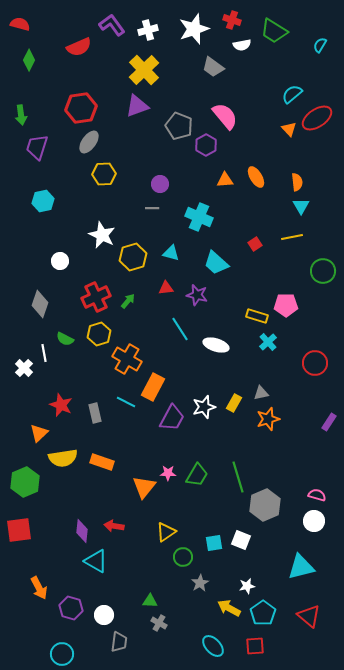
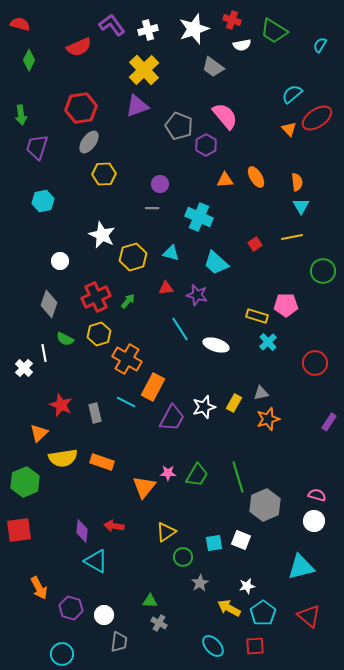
gray diamond at (40, 304): moved 9 px right
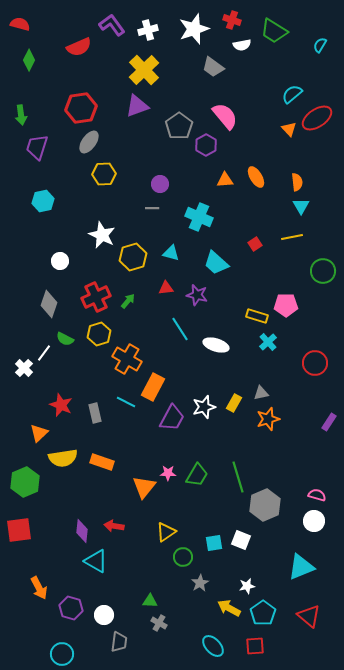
gray pentagon at (179, 126): rotated 16 degrees clockwise
white line at (44, 353): rotated 48 degrees clockwise
cyan triangle at (301, 567): rotated 8 degrees counterclockwise
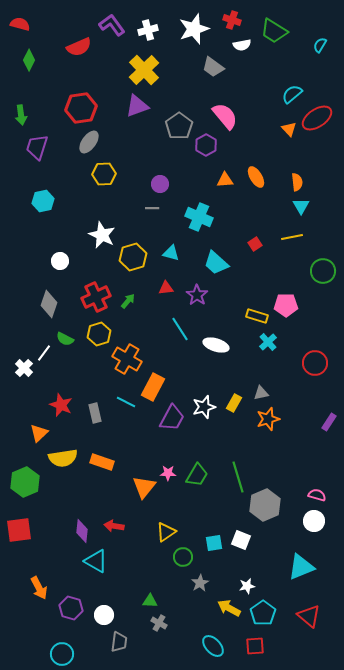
purple star at (197, 295): rotated 20 degrees clockwise
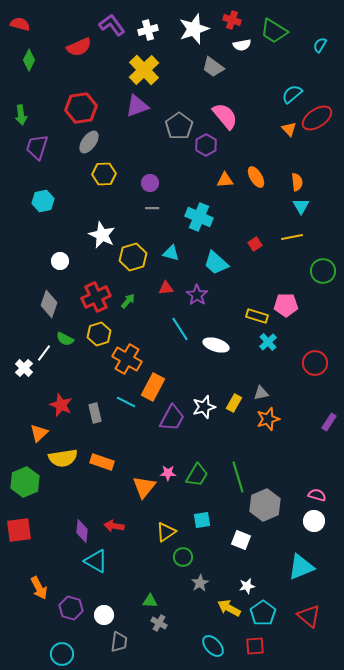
purple circle at (160, 184): moved 10 px left, 1 px up
cyan square at (214, 543): moved 12 px left, 23 px up
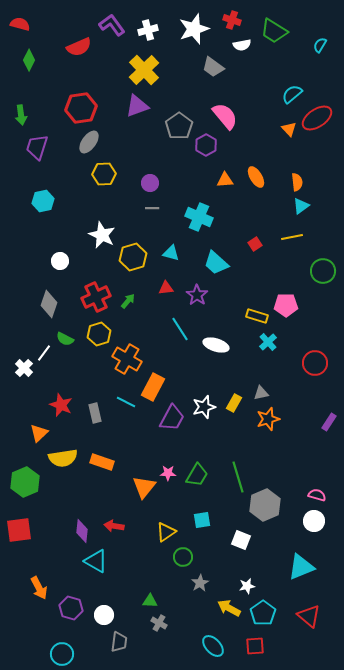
cyan triangle at (301, 206): rotated 24 degrees clockwise
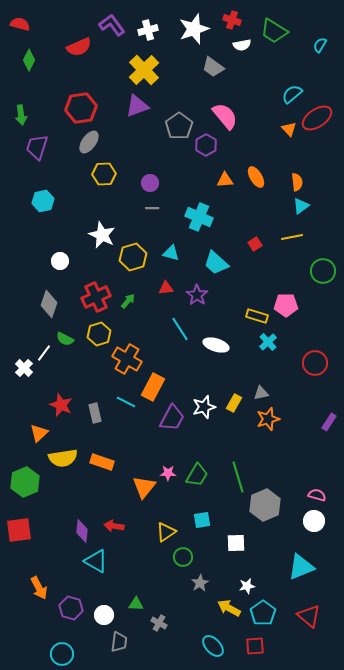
white square at (241, 540): moved 5 px left, 3 px down; rotated 24 degrees counterclockwise
green triangle at (150, 601): moved 14 px left, 3 px down
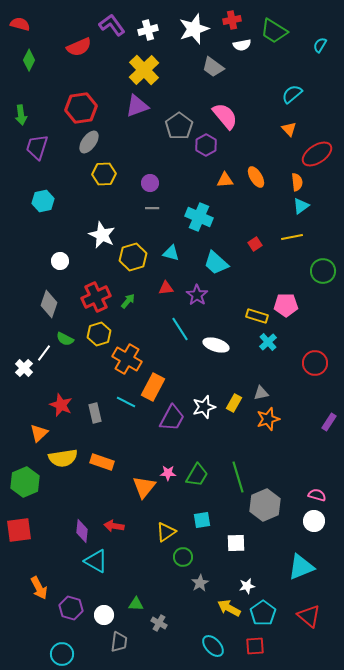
red cross at (232, 20): rotated 30 degrees counterclockwise
red ellipse at (317, 118): moved 36 px down
